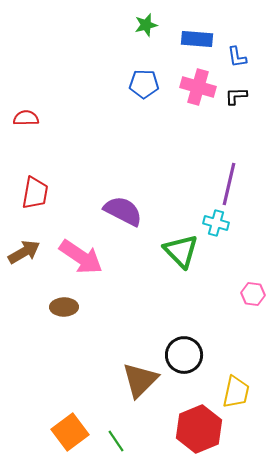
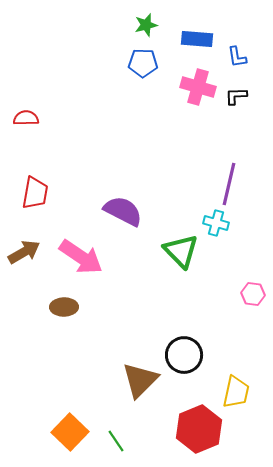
blue pentagon: moved 1 px left, 21 px up
orange square: rotated 9 degrees counterclockwise
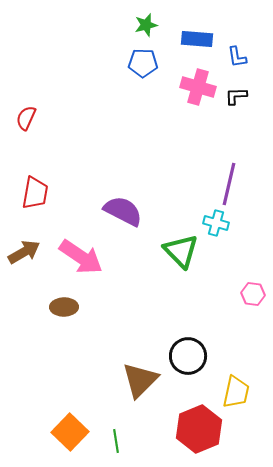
red semicircle: rotated 65 degrees counterclockwise
black circle: moved 4 px right, 1 px down
green line: rotated 25 degrees clockwise
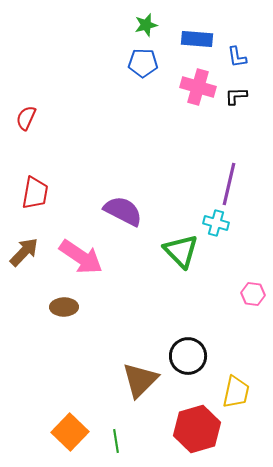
brown arrow: rotated 16 degrees counterclockwise
red hexagon: moved 2 px left; rotated 6 degrees clockwise
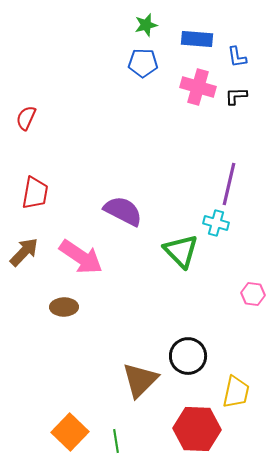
red hexagon: rotated 18 degrees clockwise
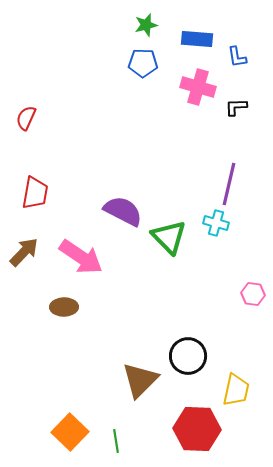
black L-shape: moved 11 px down
green triangle: moved 12 px left, 14 px up
yellow trapezoid: moved 2 px up
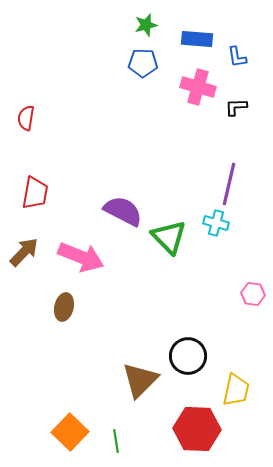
red semicircle: rotated 15 degrees counterclockwise
pink arrow: rotated 12 degrees counterclockwise
brown ellipse: rotated 76 degrees counterclockwise
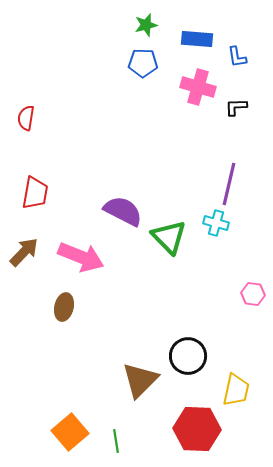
orange square: rotated 6 degrees clockwise
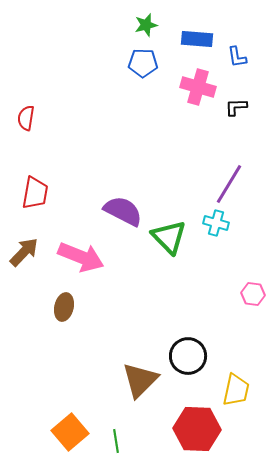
purple line: rotated 18 degrees clockwise
